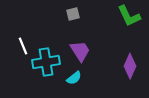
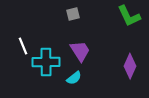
cyan cross: rotated 8 degrees clockwise
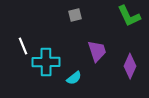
gray square: moved 2 px right, 1 px down
purple trapezoid: moved 17 px right; rotated 15 degrees clockwise
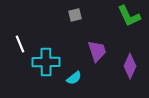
white line: moved 3 px left, 2 px up
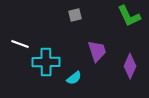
white line: rotated 48 degrees counterclockwise
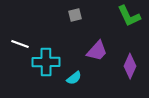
purple trapezoid: rotated 60 degrees clockwise
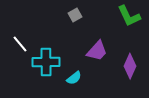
gray square: rotated 16 degrees counterclockwise
white line: rotated 30 degrees clockwise
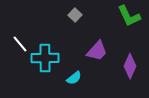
gray square: rotated 16 degrees counterclockwise
cyan cross: moved 1 px left, 4 px up
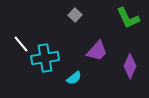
green L-shape: moved 1 px left, 2 px down
white line: moved 1 px right
cyan cross: rotated 8 degrees counterclockwise
